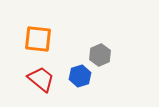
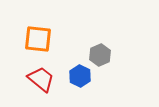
blue hexagon: rotated 15 degrees counterclockwise
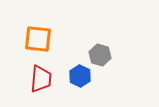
gray hexagon: rotated 20 degrees counterclockwise
red trapezoid: rotated 56 degrees clockwise
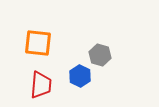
orange square: moved 4 px down
red trapezoid: moved 6 px down
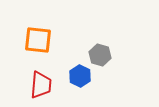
orange square: moved 3 px up
